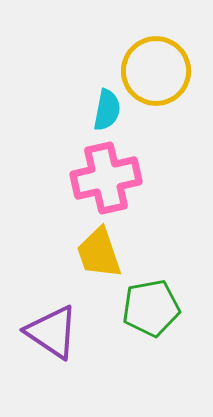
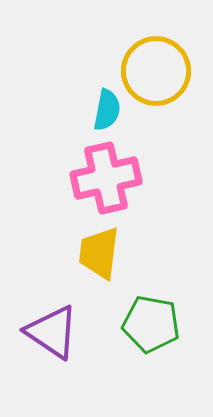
yellow trapezoid: rotated 26 degrees clockwise
green pentagon: moved 16 px down; rotated 20 degrees clockwise
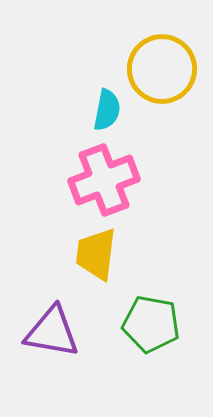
yellow circle: moved 6 px right, 2 px up
pink cross: moved 2 px left, 2 px down; rotated 8 degrees counterclockwise
yellow trapezoid: moved 3 px left, 1 px down
purple triangle: rotated 24 degrees counterclockwise
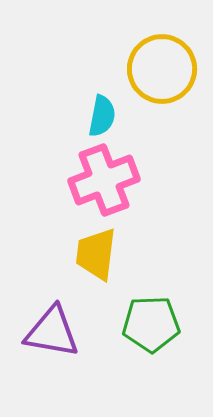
cyan semicircle: moved 5 px left, 6 px down
green pentagon: rotated 12 degrees counterclockwise
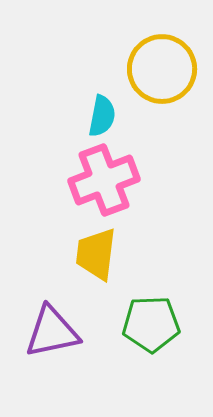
purple triangle: rotated 22 degrees counterclockwise
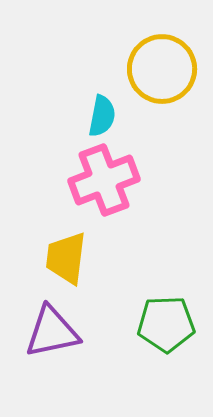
yellow trapezoid: moved 30 px left, 4 px down
green pentagon: moved 15 px right
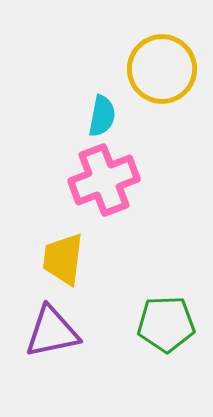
yellow trapezoid: moved 3 px left, 1 px down
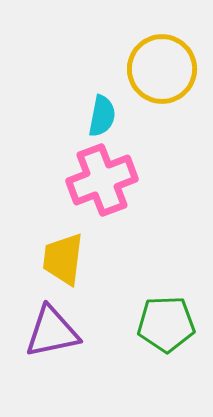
pink cross: moved 2 px left
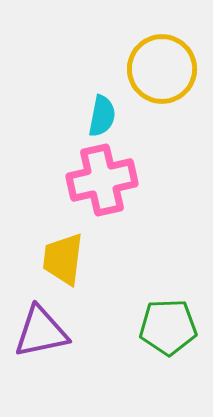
pink cross: rotated 8 degrees clockwise
green pentagon: moved 2 px right, 3 px down
purple triangle: moved 11 px left
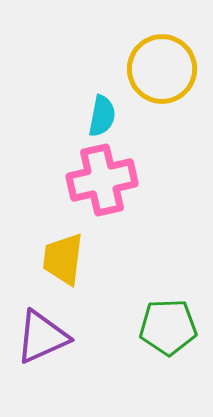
purple triangle: moved 1 px right, 5 px down; rotated 12 degrees counterclockwise
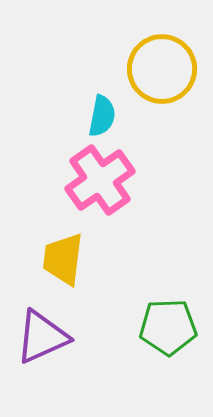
pink cross: moved 2 px left; rotated 22 degrees counterclockwise
